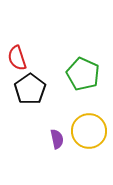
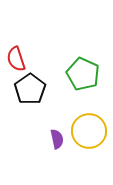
red semicircle: moved 1 px left, 1 px down
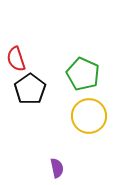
yellow circle: moved 15 px up
purple semicircle: moved 29 px down
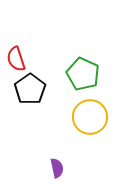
yellow circle: moved 1 px right, 1 px down
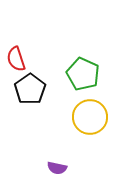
purple semicircle: rotated 114 degrees clockwise
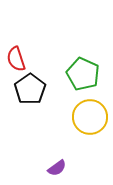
purple semicircle: rotated 48 degrees counterclockwise
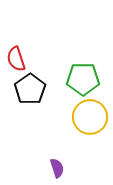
green pentagon: moved 5 px down; rotated 24 degrees counterclockwise
purple semicircle: rotated 72 degrees counterclockwise
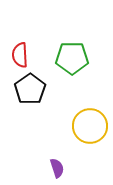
red semicircle: moved 4 px right, 4 px up; rotated 15 degrees clockwise
green pentagon: moved 11 px left, 21 px up
yellow circle: moved 9 px down
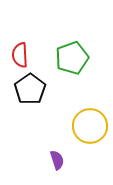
green pentagon: rotated 20 degrees counterclockwise
purple semicircle: moved 8 px up
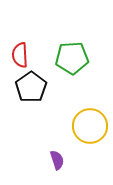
green pentagon: rotated 16 degrees clockwise
black pentagon: moved 1 px right, 2 px up
